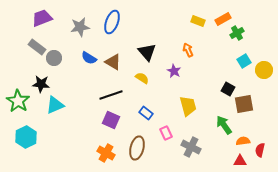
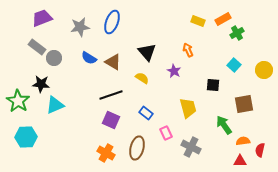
cyan square: moved 10 px left, 4 px down; rotated 16 degrees counterclockwise
black square: moved 15 px left, 4 px up; rotated 24 degrees counterclockwise
yellow trapezoid: moved 2 px down
cyan hexagon: rotated 25 degrees clockwise
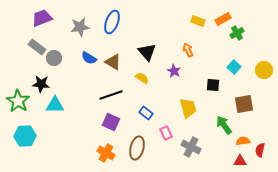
cyan square: moved 2 px down
cyan triangle: rotated 24 degrees clockwise
purple square: moved 2 px down
cyan hexagon: moved 1 px left, 1 px up
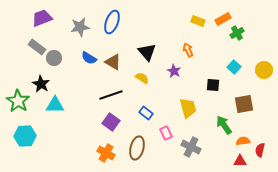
black star: rotated 24 degrees clockwise
purple square: rotated 12 degrees clockwise
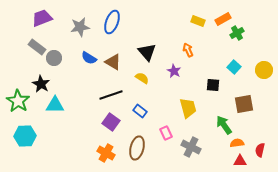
blue rectangle: moved 6 px left, 2 px up
orange semicircle: moved 6 px left, 2 px down
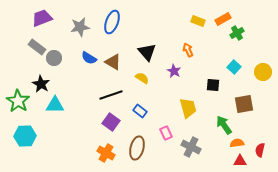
yellow circle: moved 1 px left, 2 px down
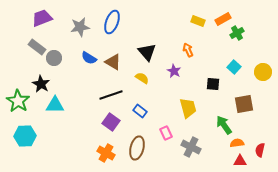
black square: moved 1 px up
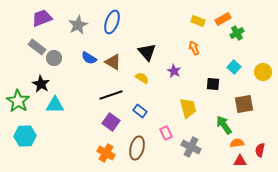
gray star: moved 2 px left, 2 px up; rotated 18 degrees counterclockwise
orange arrow: moved 6 px right, 2 px up
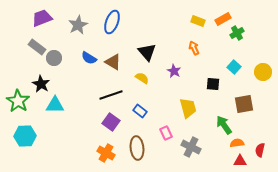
brown ellipse: rotated 20 degrees counterclockwise
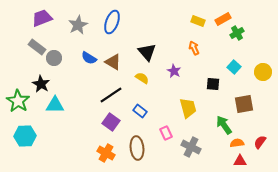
black line: rotated 15 degrees counterclockwise
red semicircle: moved 8 px up; rotated 24 degrees clockwise
